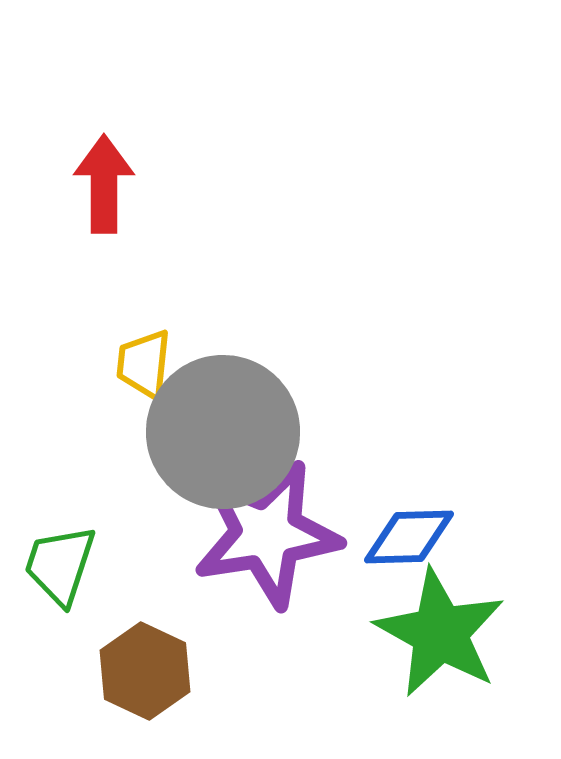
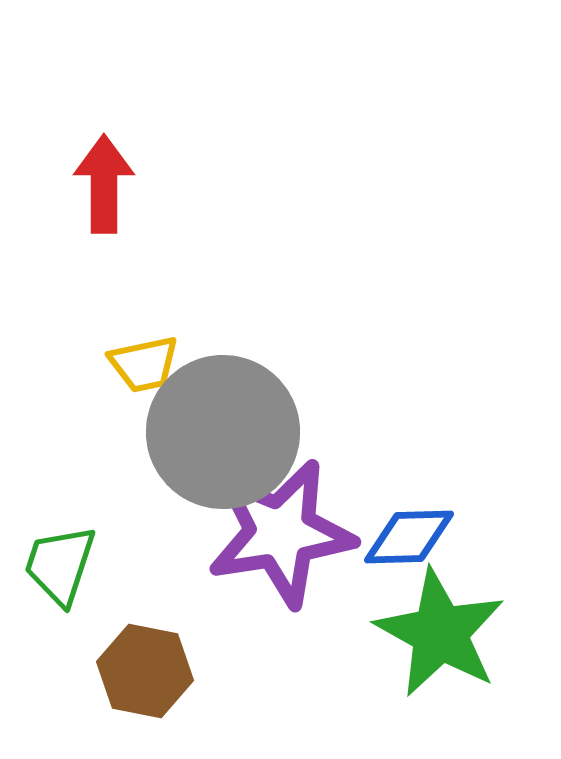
yellow trapezoid: rotated 108 degrees counterclockwise
purple star: moved 14 px right, 1 px up
brown hexagon: rotated 14 degrees counterclockwise
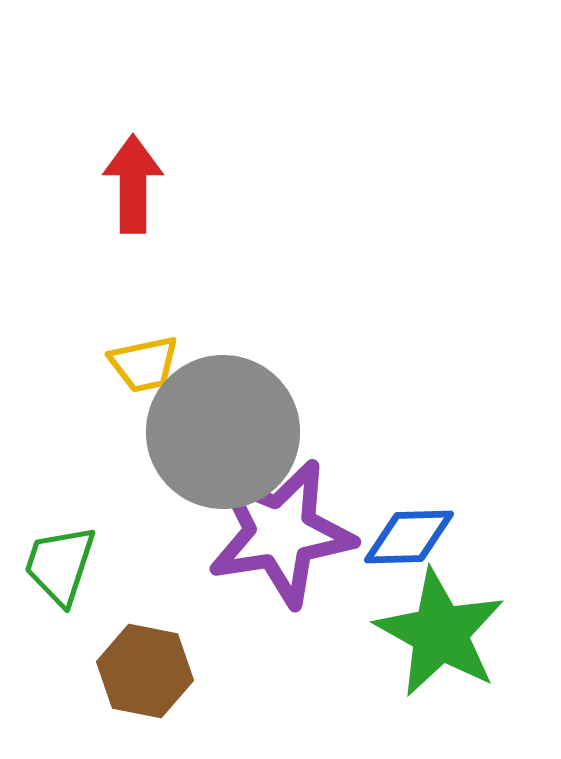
red arrow: moved 29 px right
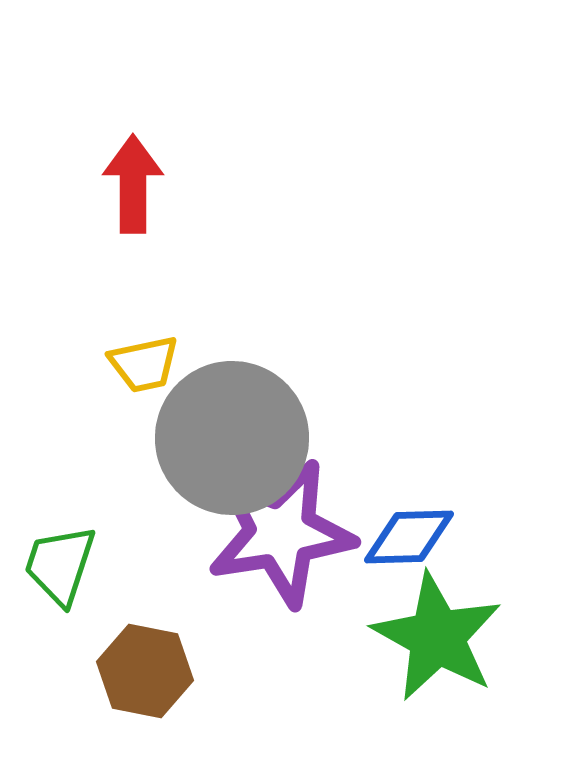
gray circle: moved 9 px right, 6 px down
green star: moved 3 px left, 4 px down
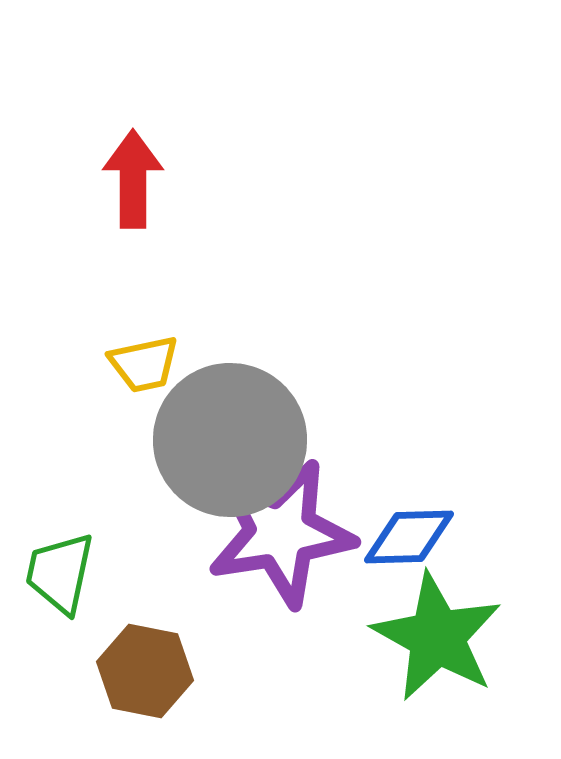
red arrow: moved 5 px up
gray circle: moved 2 px left, 2 px down
green trapezoid: moved 8 px down; rotated 6 degrees counterclockwise
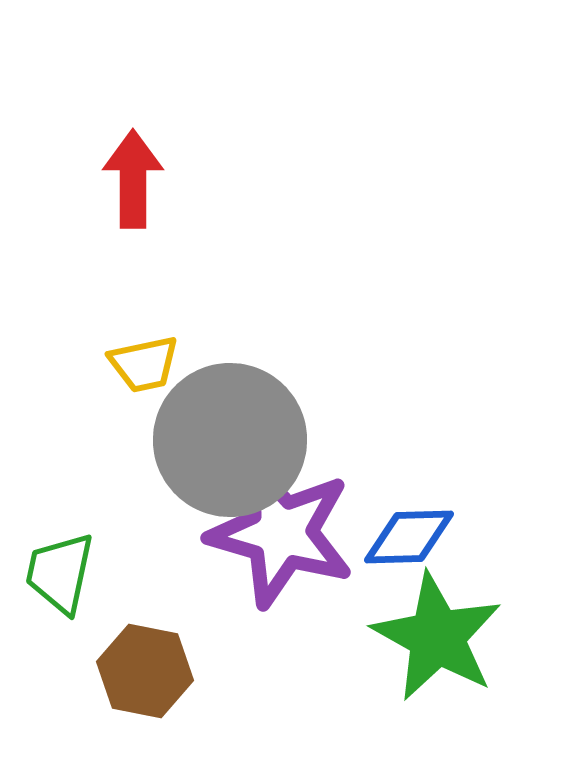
purple star: rotated 25 degrees clockwise
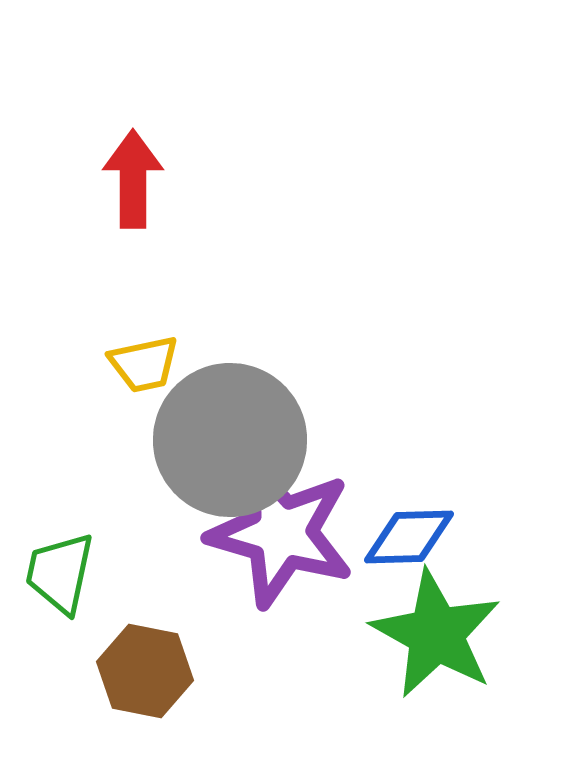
green star: moved 1 px left, 3 px up
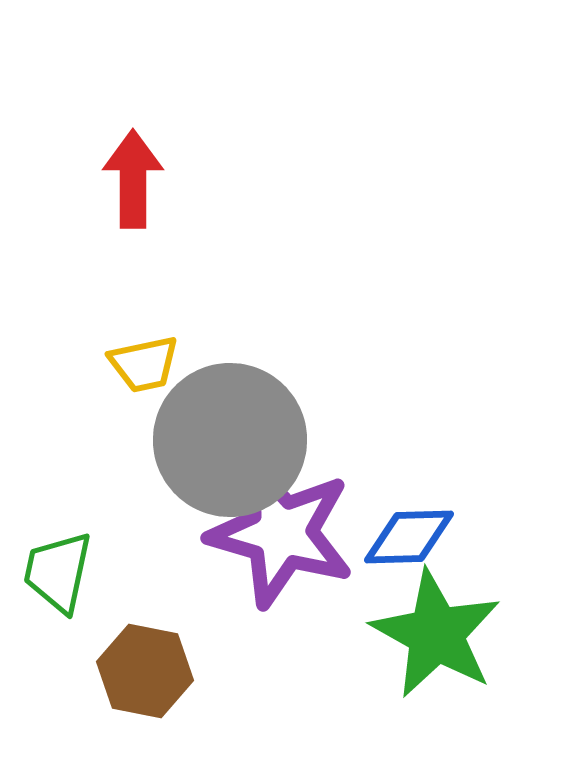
green trapezoid: moved 2 px left, 1 px up
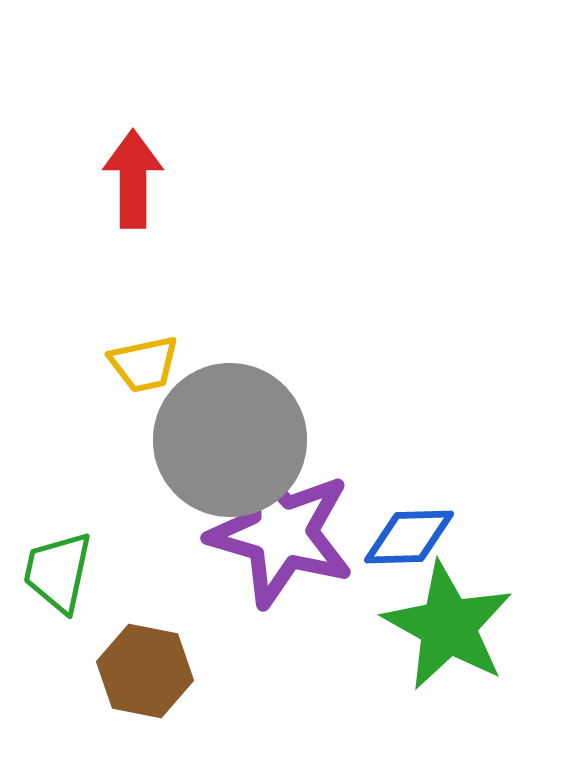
green star: moved 12 px right, 8 px up
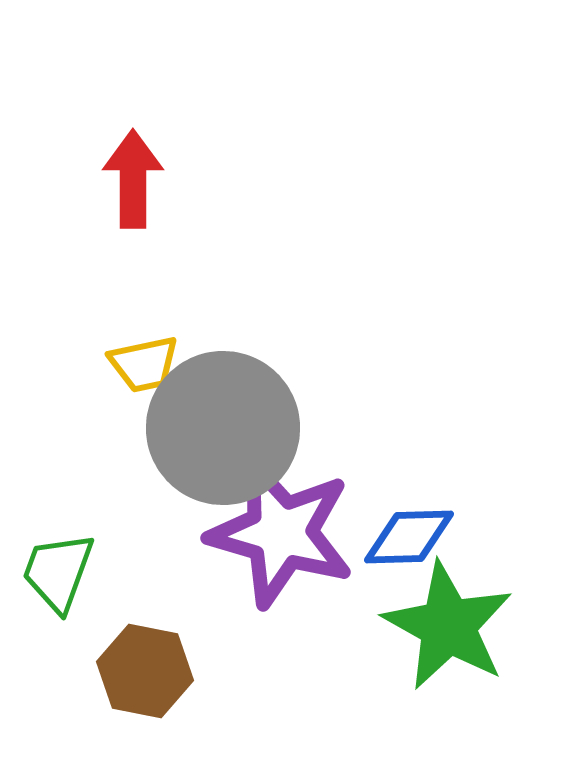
gray circle: moved 7 px left, 12 px up
green trapezoid: rotated 8 degrees clockwise
